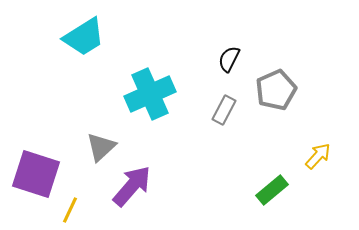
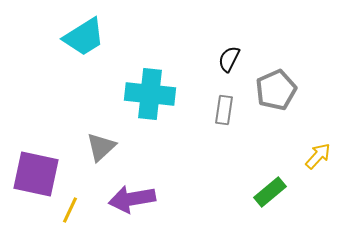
cyan cross: rotated 30 degrees clockwise
gray rectangle: rotated 20 degrees counterclockwise
purple square: rotated 6 degrees counterclockwise
purple arrow: moved 13 px down; rotated 141 degrees counterclockwise
green rectangle: moved 2 px left, 2 px down
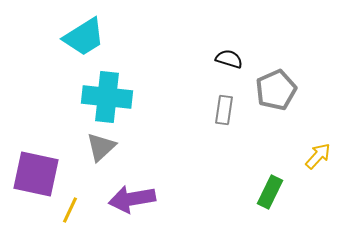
black semicircle: rotated 80 degrees clockwise
cyan cross: moved 43 px left, 3 px down
green rectangle: rotated 24 degrees counterclockwise
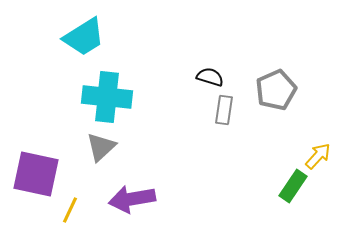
black semicircle: moved 19 px left, 18 px down
green rectangle: moved 23 px right, 6 px up; rotated 8 degrees clockwise
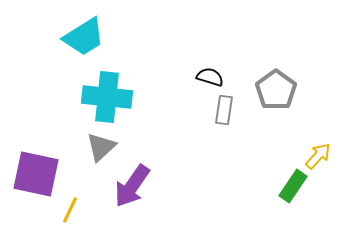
gray pentagon: rotated 12 degrees counterclockwise
purple arrow: moved 13 px up; rotated 45 degrees counterclockwise
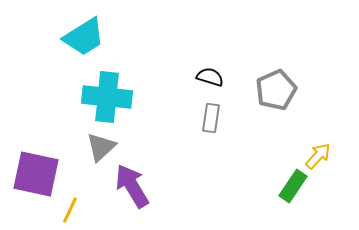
gray pentagon: rotated 12 degrees clockwise
gray rectangle: moved 13 px left, 8 px down
purple arrow: rotated 114 degrees clockwise
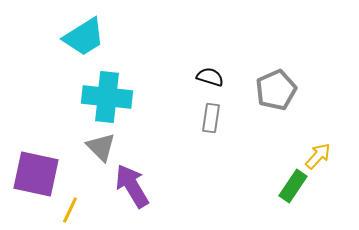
gray triangle: rotated 32 degrees counterclockwise
